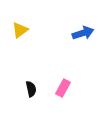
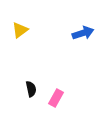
pink rectangle: moved 7 px left, 10 px down
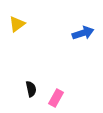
yellow triangle: moved 3 px left, 6 px up
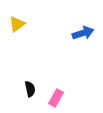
black semicircle: moved 1 px left
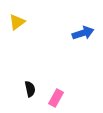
yellow triangle: moved 2 px up
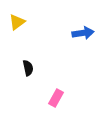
blue arrow: rotated 10 degrees clockwise
black semicircle: moved 2 px left, 21 px up
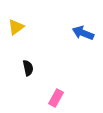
yellow triangle: moved 1 px left, 5 px down
blue arrow: rotated 150 degrees counterclockwise
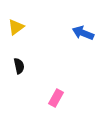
black semicircle: moved 9 px left, 2 px up
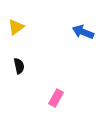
blue arrow: moved 1 px up
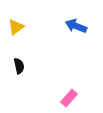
blue arrow: moved 7 px left, 6 px up
pink rectangle: moved 13 px right; rotated 12 degrees clockwise
